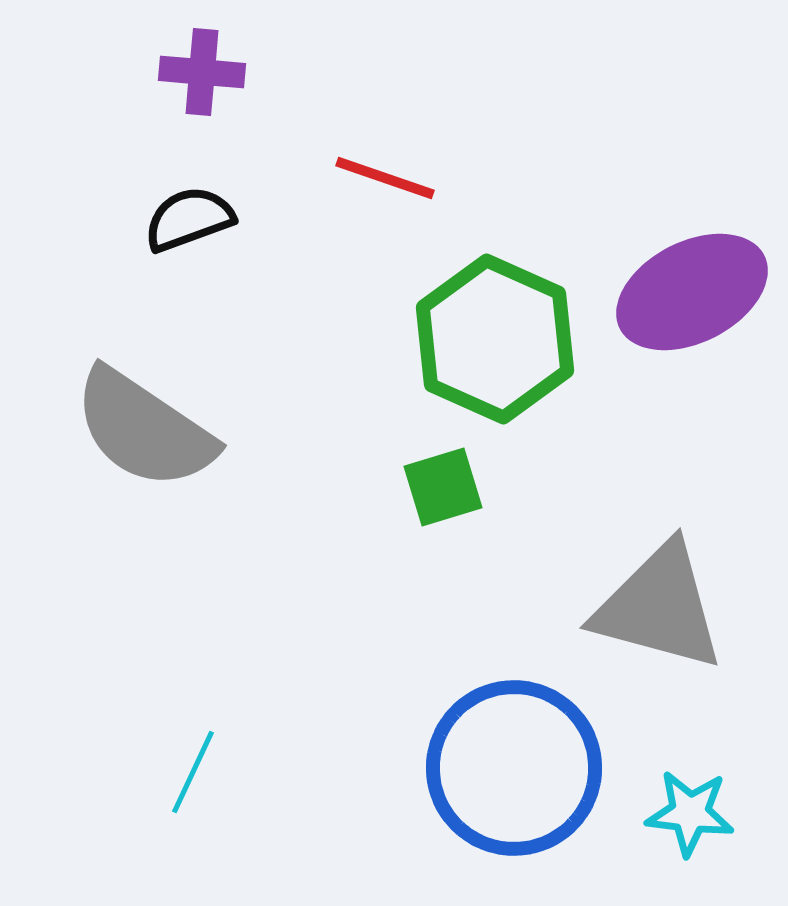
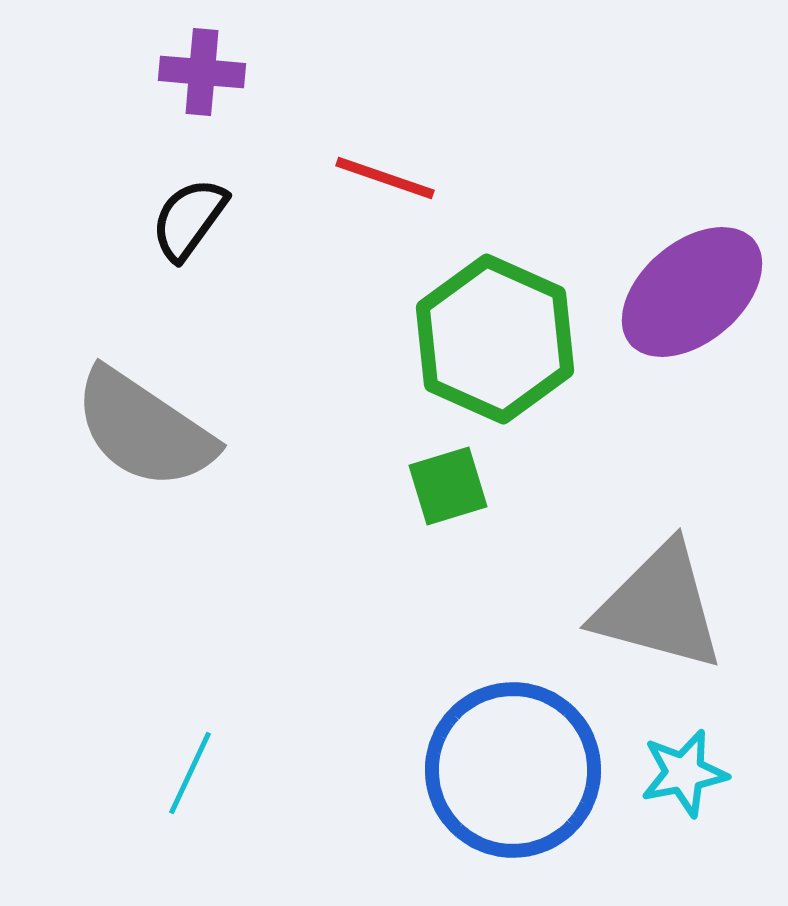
black semicircle: rotated 34 degrees counterclockwise
purple ellipse: rotated 13 degrees counterclockwise
green square: moved 5 px right, 1 px up
blue circle: moved 1 px left, 2 px down
cyan line: moved 3 px left, 1 px down
cyan star: moved 6 px left, 40 px up; rotated 18 degrees counterclockwise
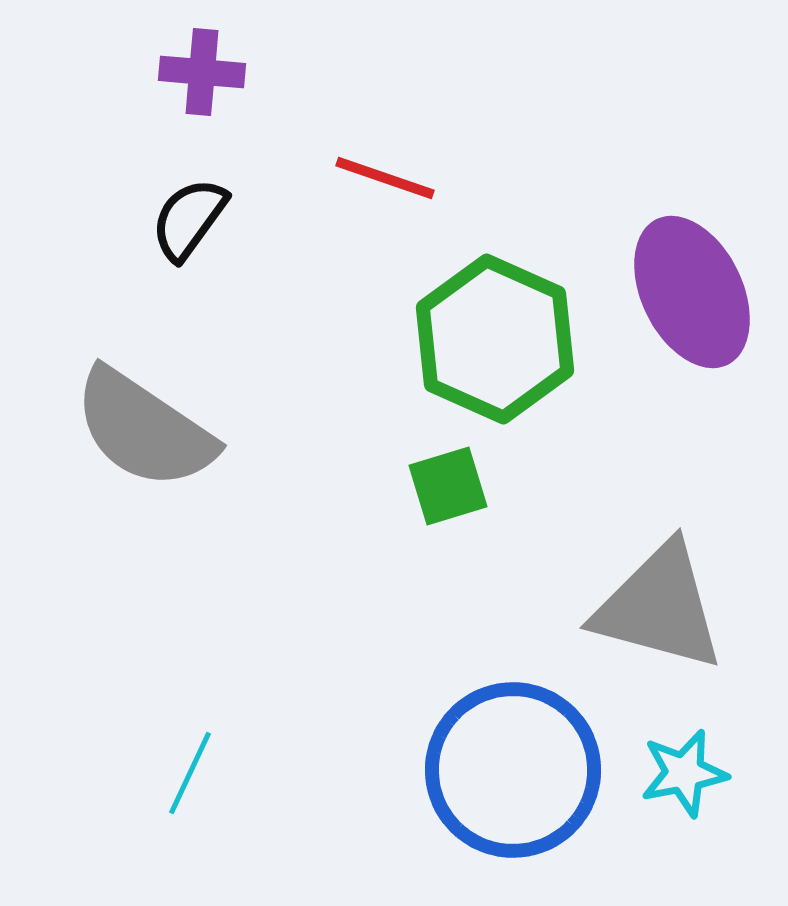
purple ellipse: rotated 76 degrees counterclockwise
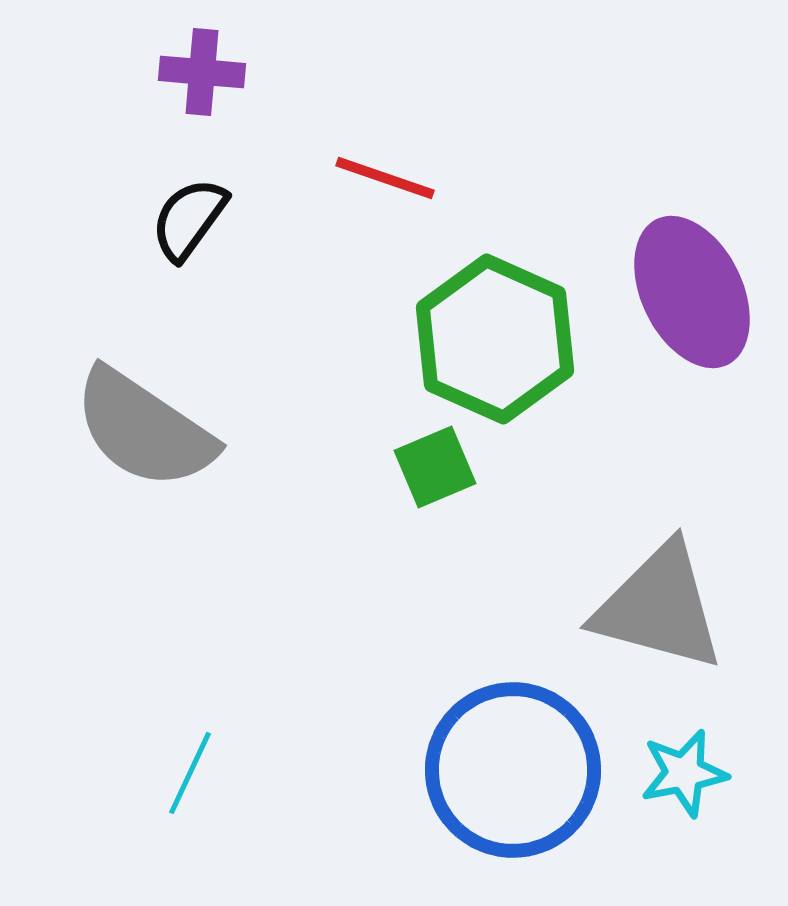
green square: moved 13 px left, 19 px up; rotated 6 degrees counterclockwise
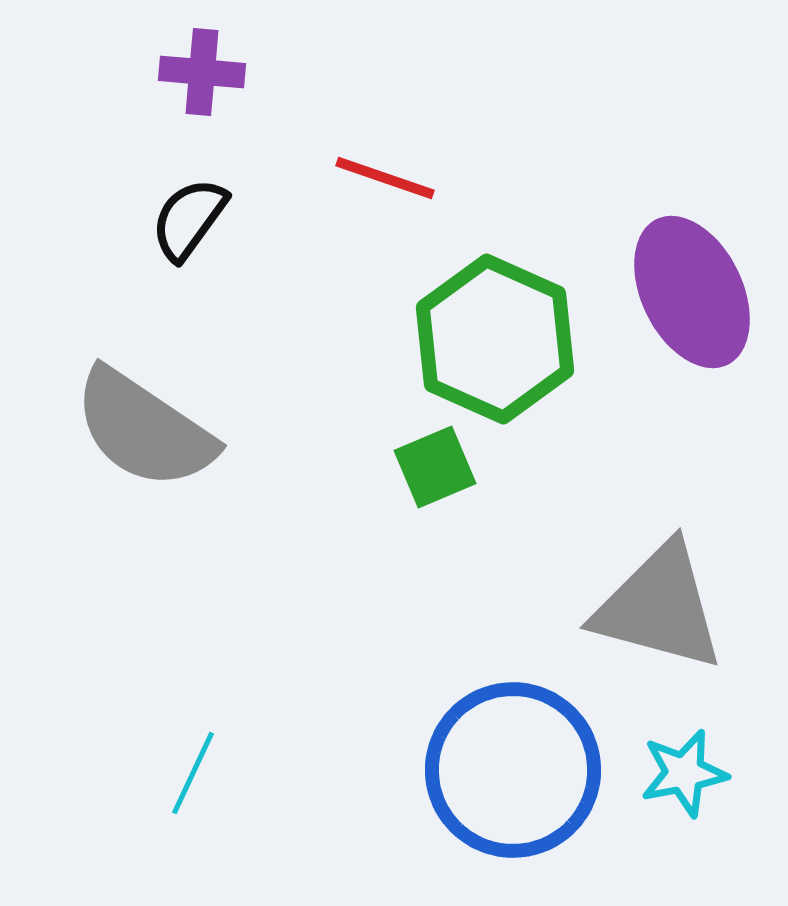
cyan line: moved 3 px right
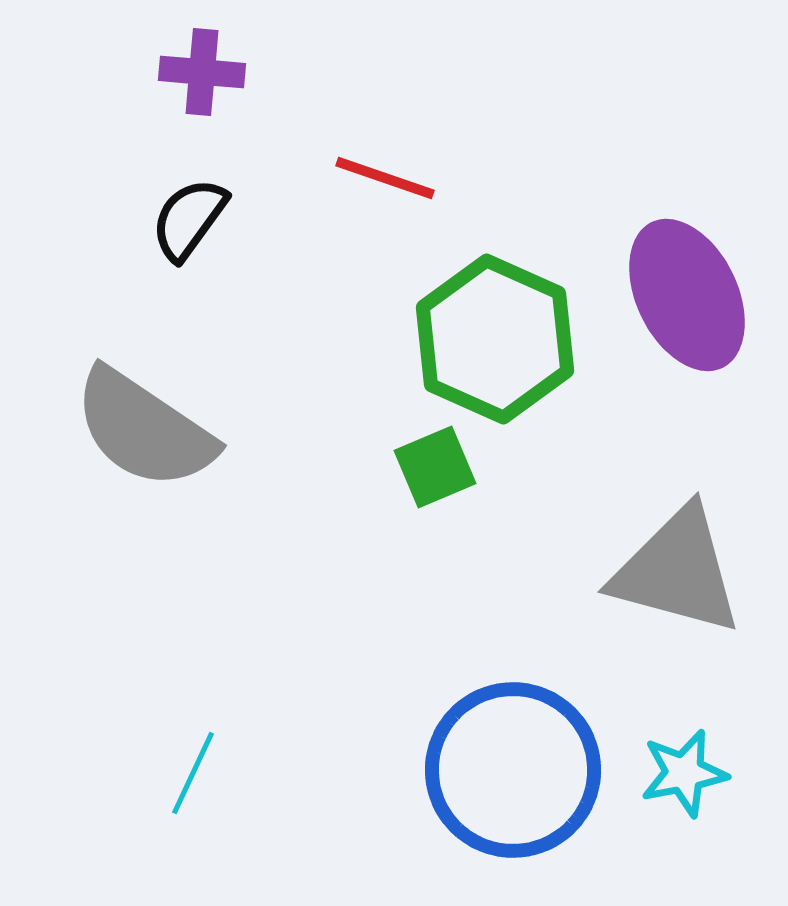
purple ellipse: moved 5 px left, 3 px down
gray triangle: moved 18 px right, 36 px up
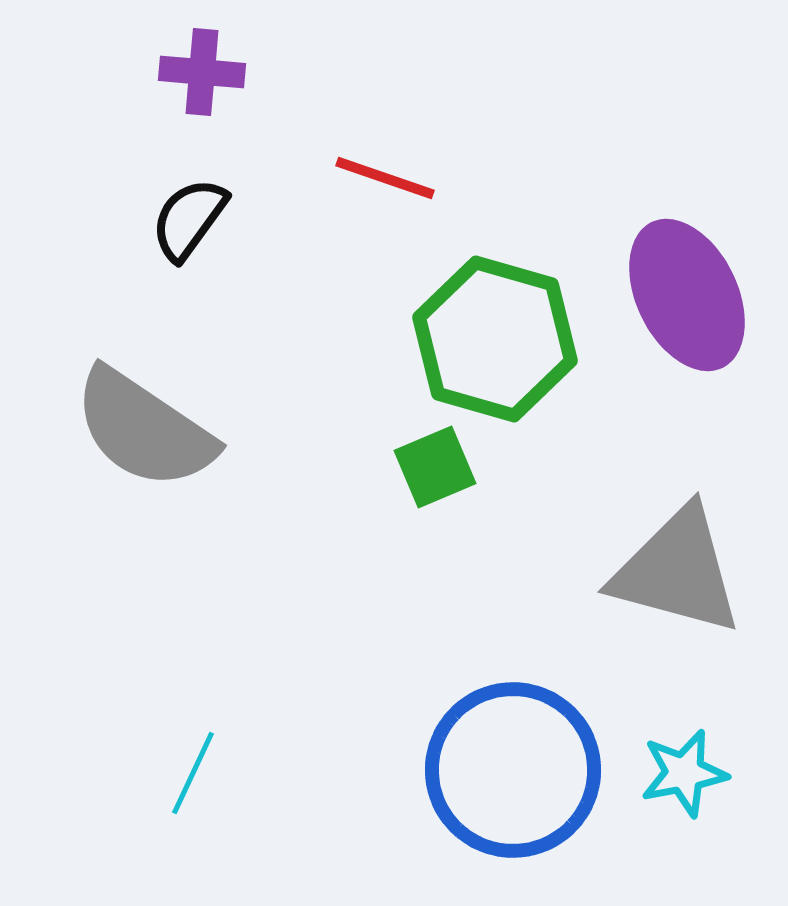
green hexagon: rotated 8 degrees counterclockwise
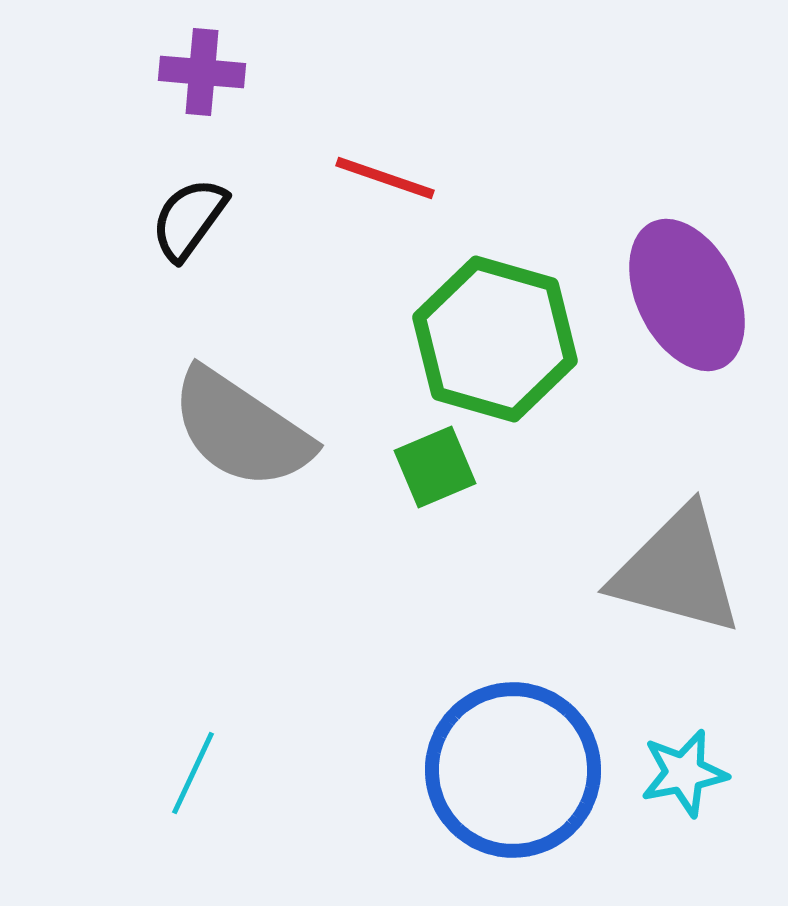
gray semicircle: moved 97 px right
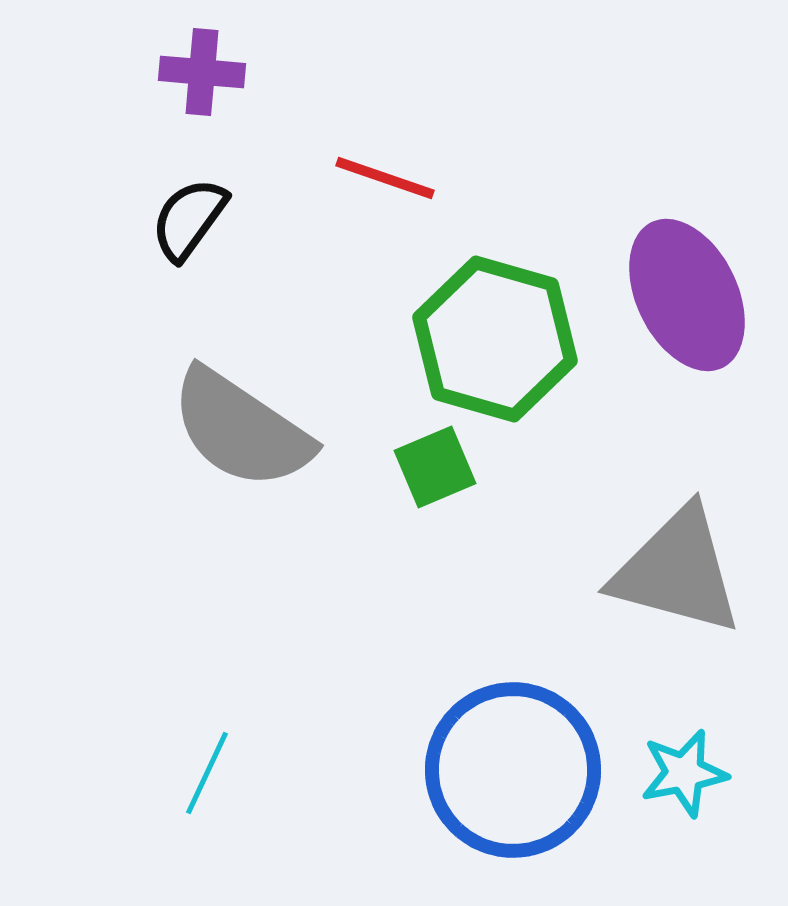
cyan line: moved 14 px right
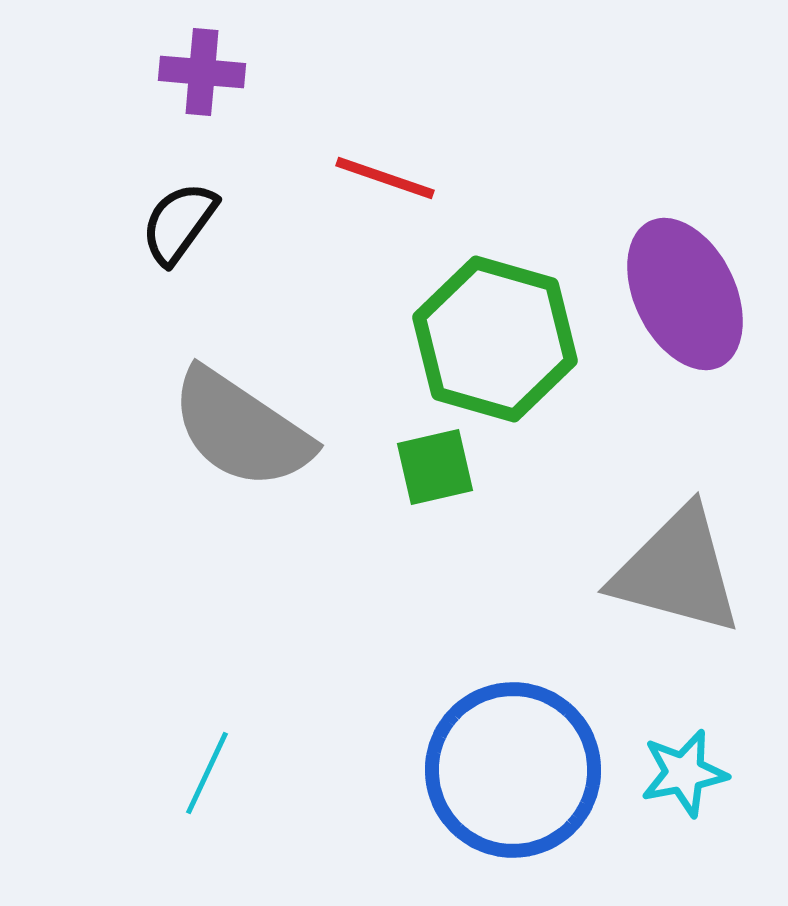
black semicircle: moved 10 px left, 4 px down
purple ellipse: moved 2 px left, 1 px up
green square: rotated 10 degrees clockwise
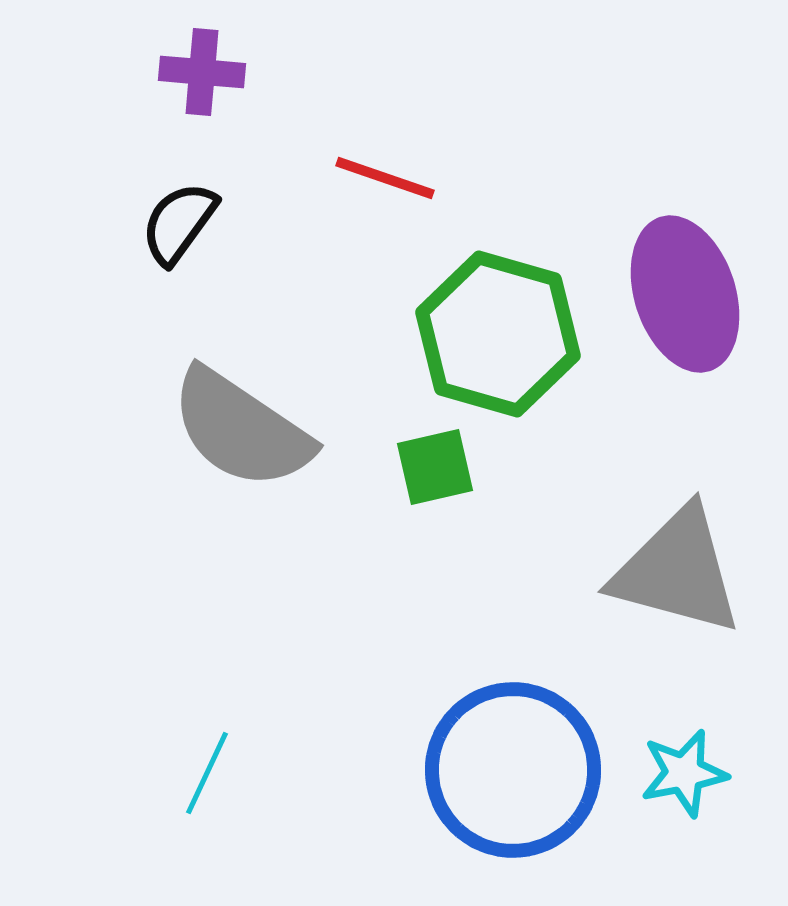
purple ellipse: rotated 8 degrees clockwise
green hexagon: moved 3 px right, 5 px up
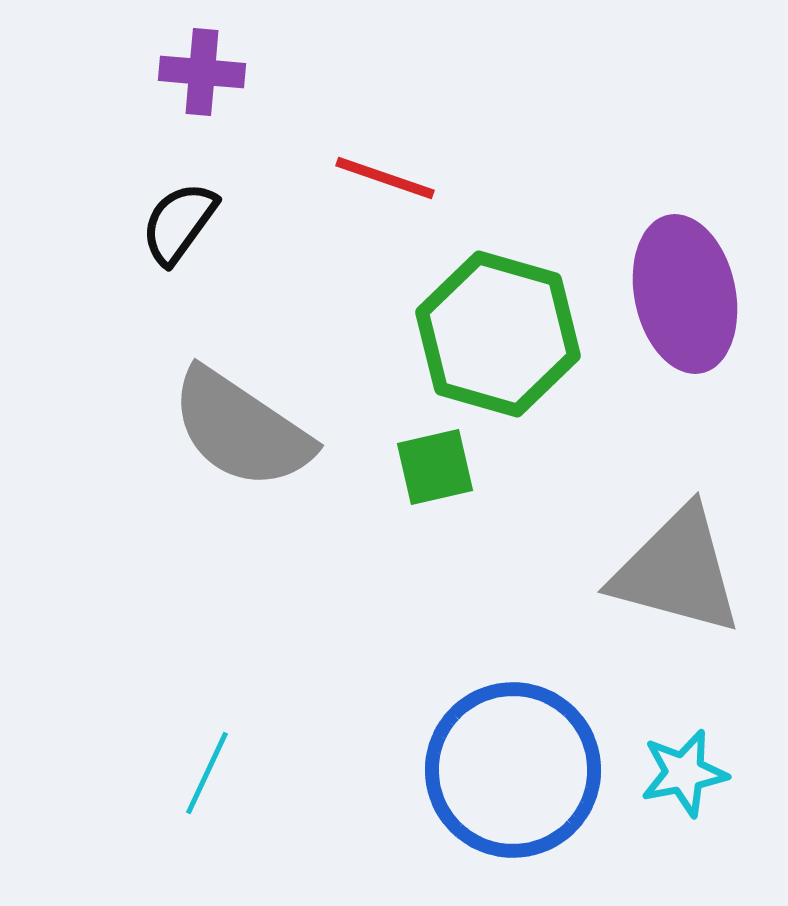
purple ellipse: rotated 6 degrees clockwise
